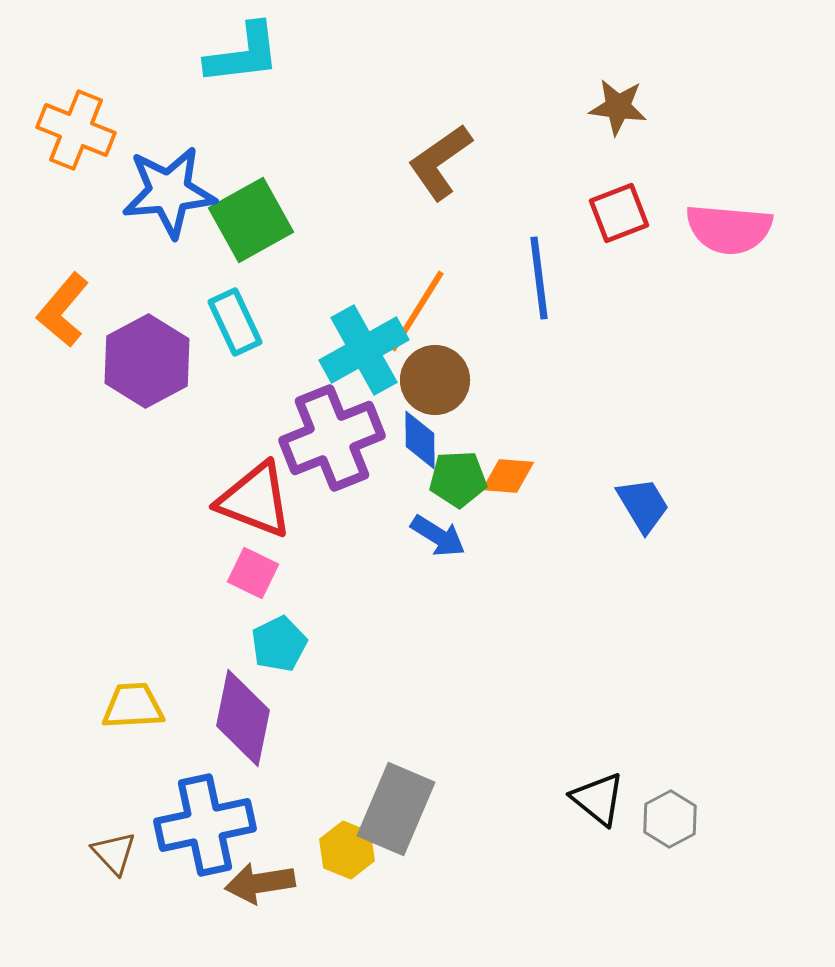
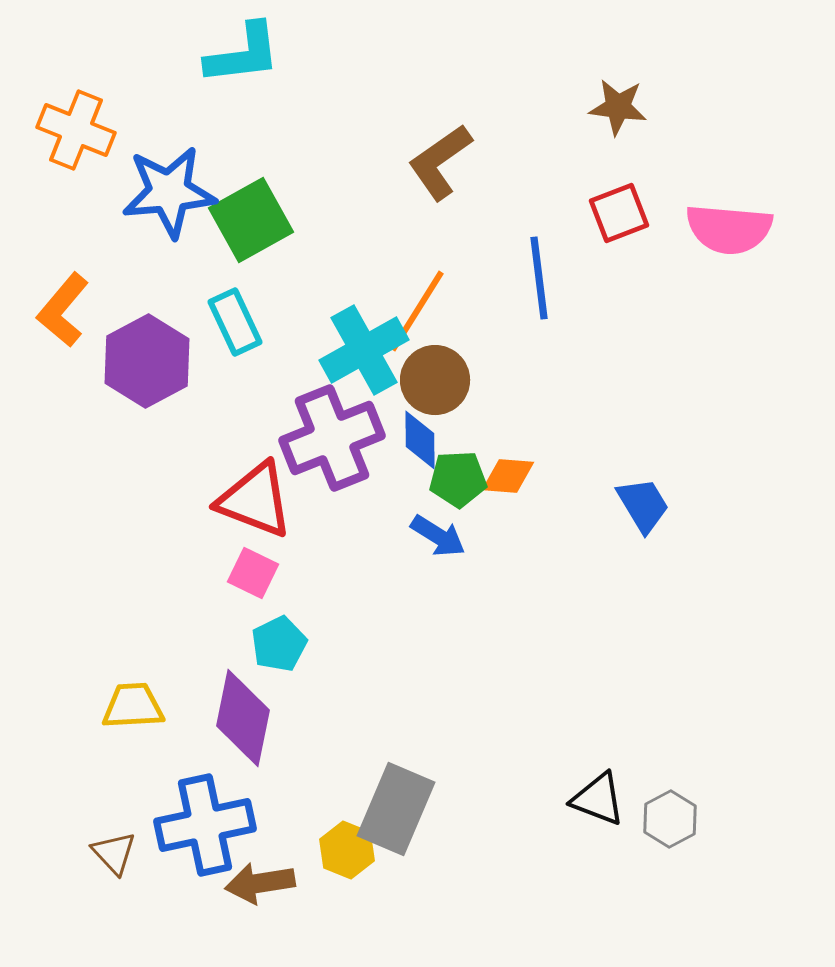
black triangle: rotated 18 degrees counterclockwise
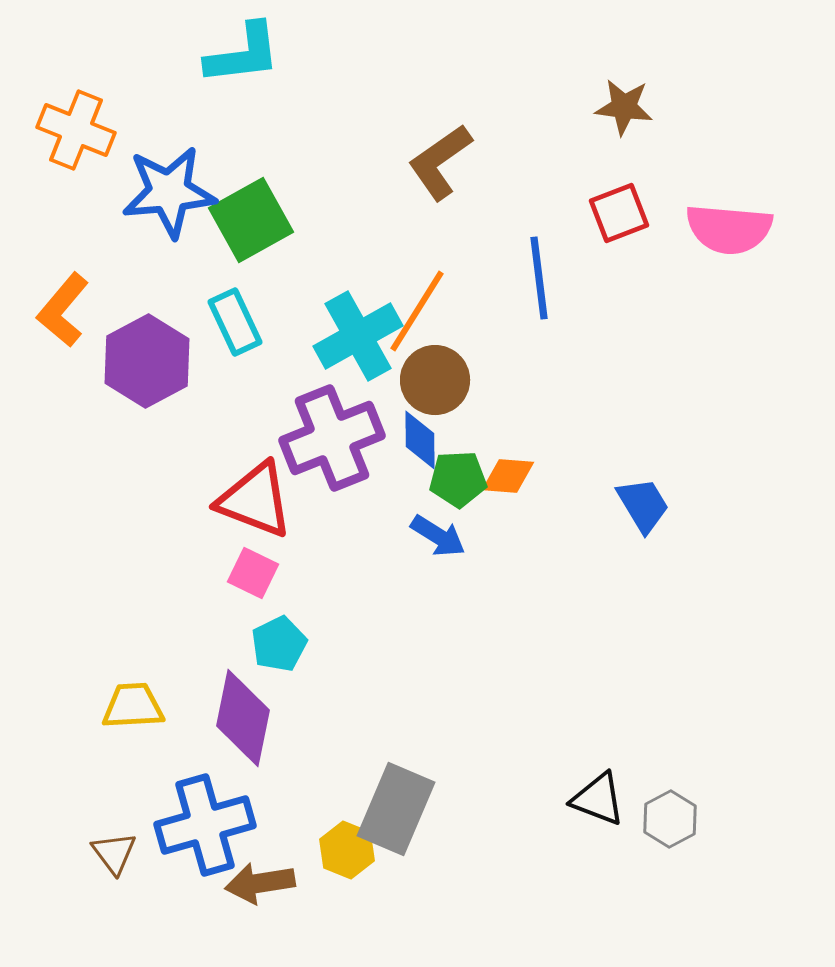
brown star: moved 6 px right
cyan cross: moved 6 px left, 14 px up
blue cross: rotated 4 degrees counterclockwise
brown triangle: rotated 6 degrees clockwise
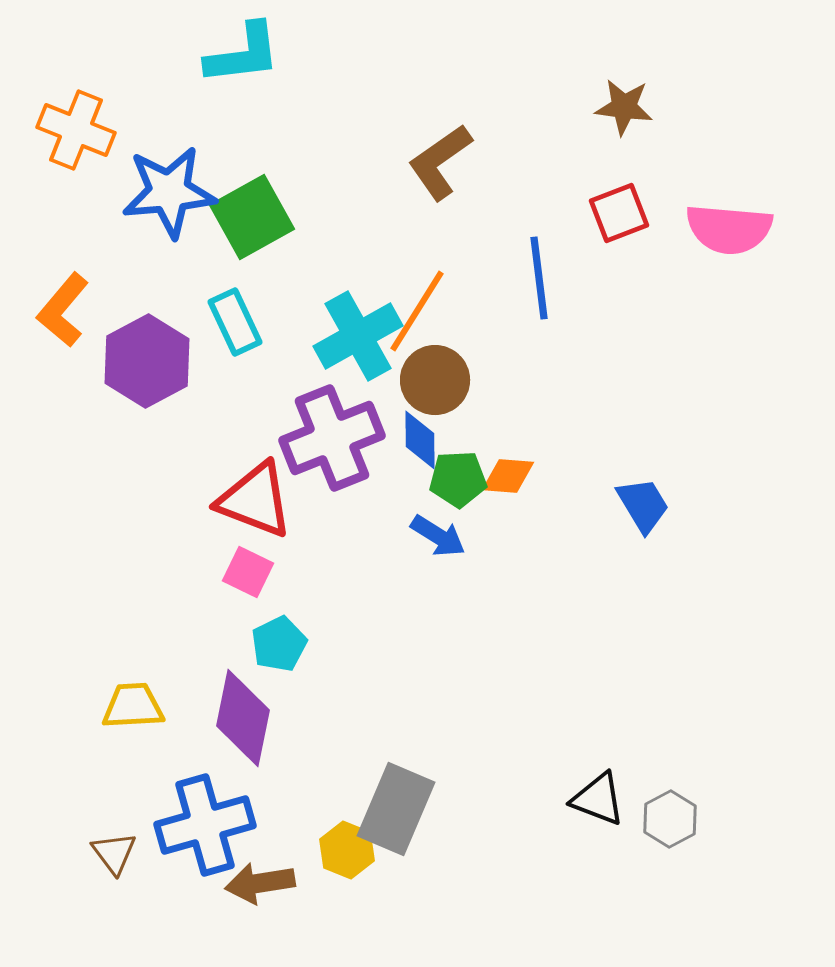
green square: moved 1 px right, 3 px up
pink square: moved 5 px left, 1 px up
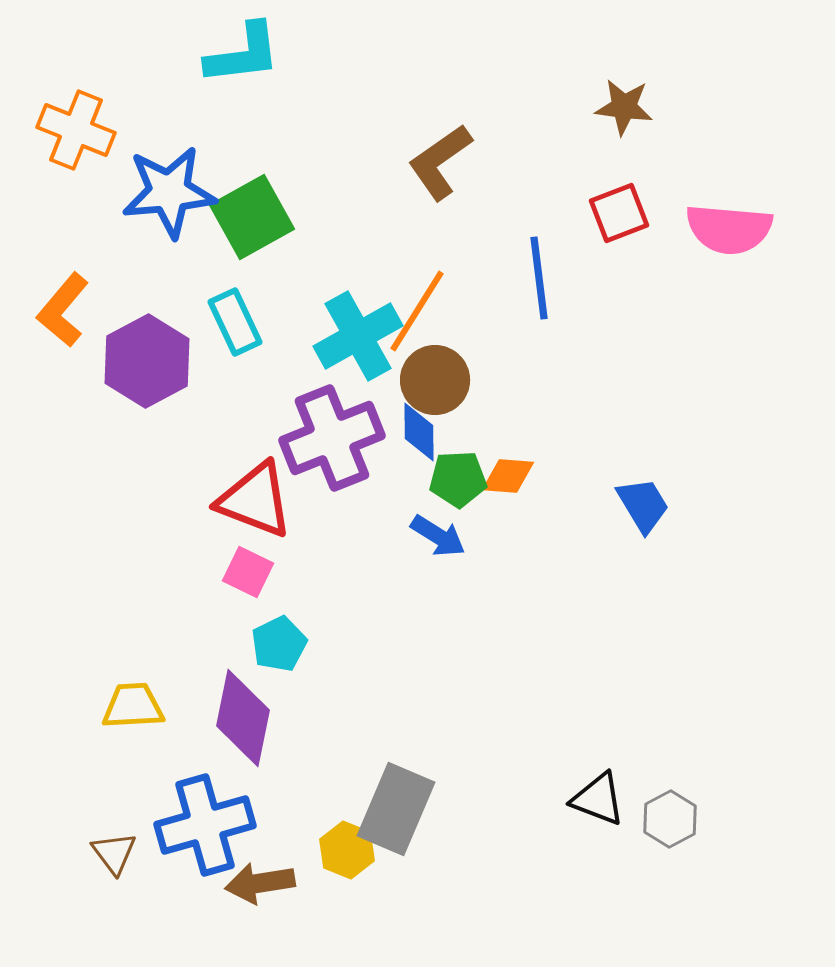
blue diamond: moved 1 px left, 8 px up
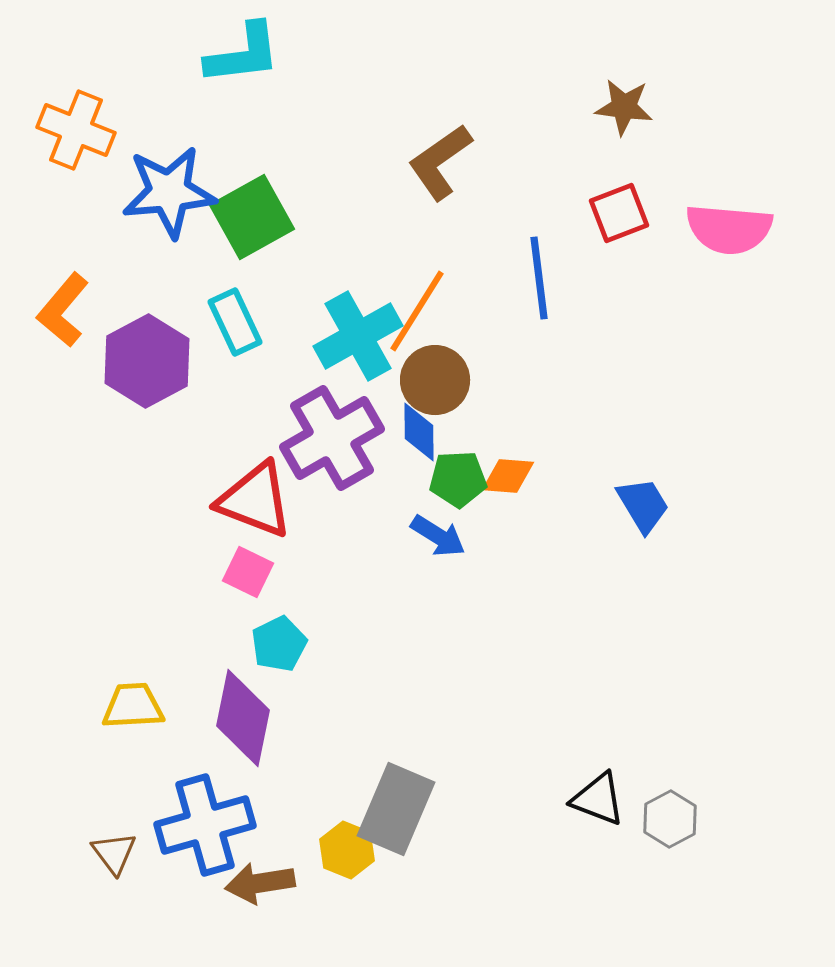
purple cross: rotated 8 degrees counterclockwise
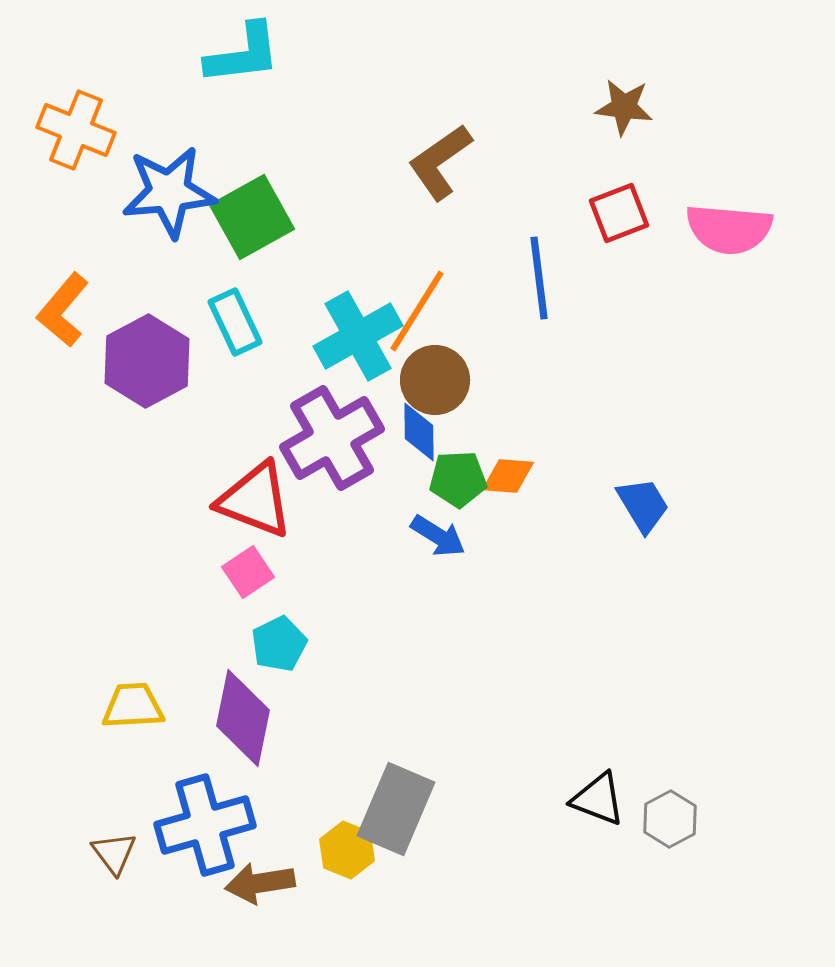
pink square: rotated 30 degrees clockwise
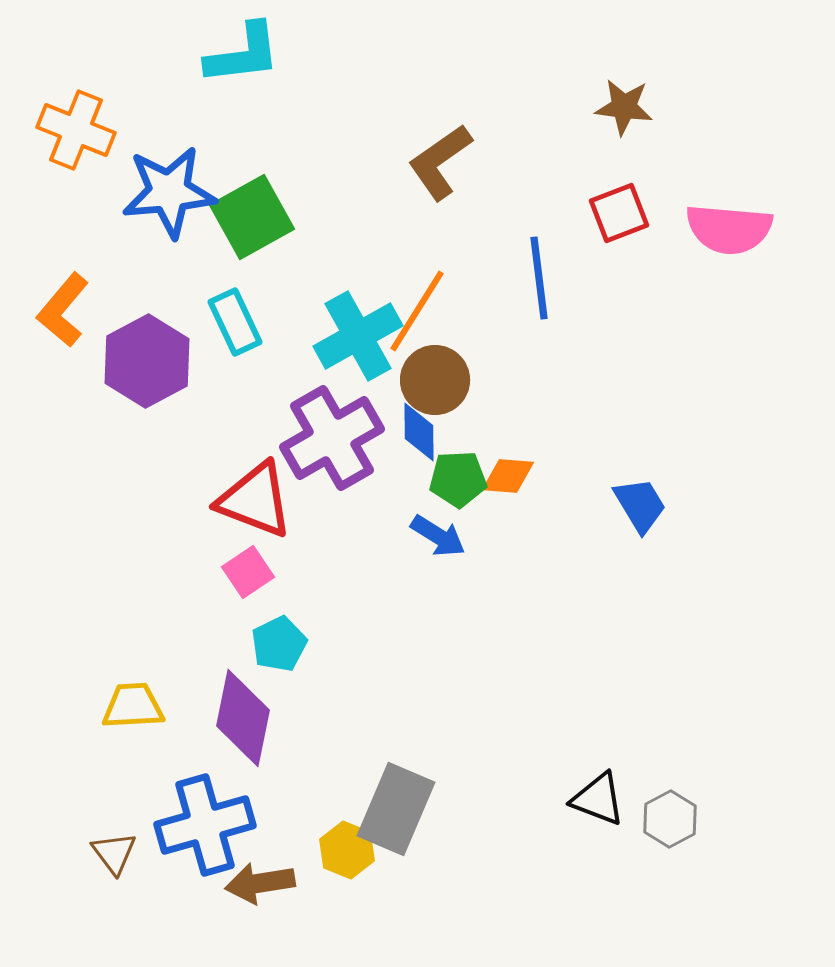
blue trapezoid: moved 3 px left
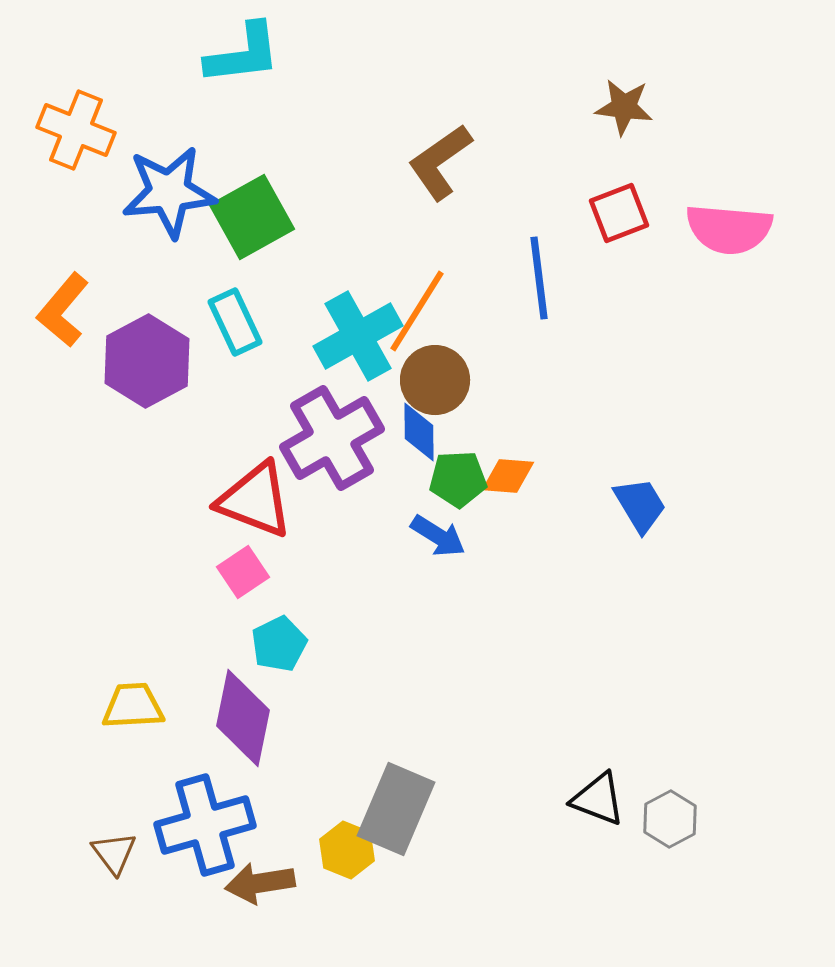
pink square: moved 5 px left
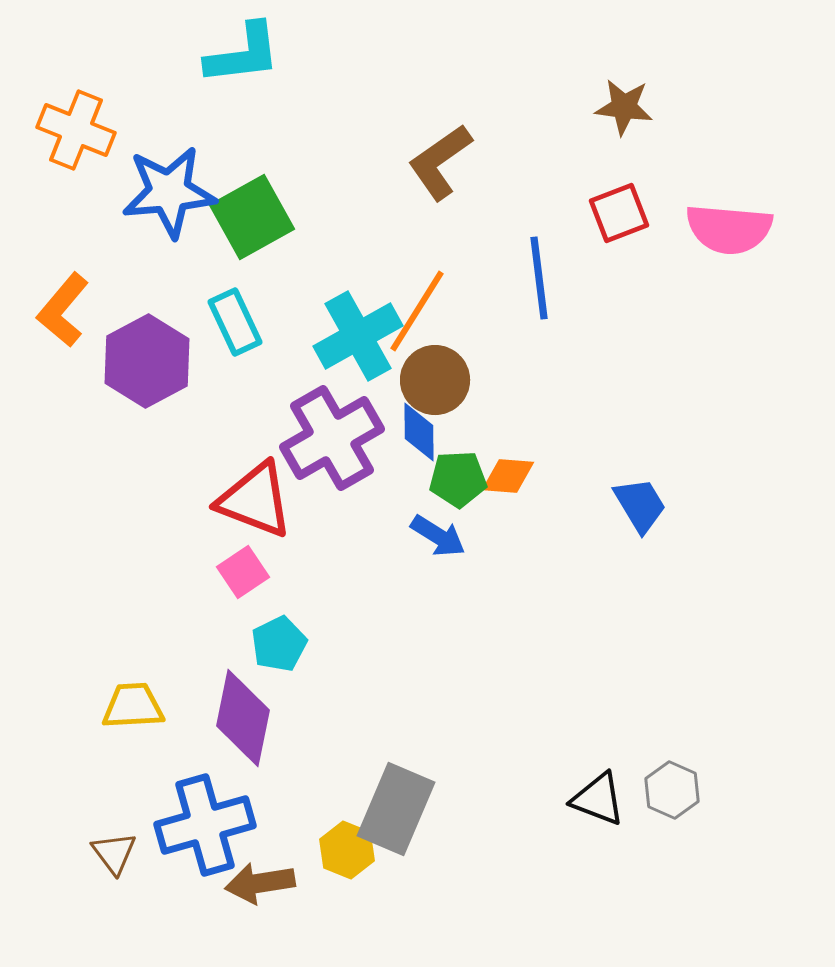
gray hexagon: moved 2 px right, 29 px up; rotated 8 degrees counterclockwise
